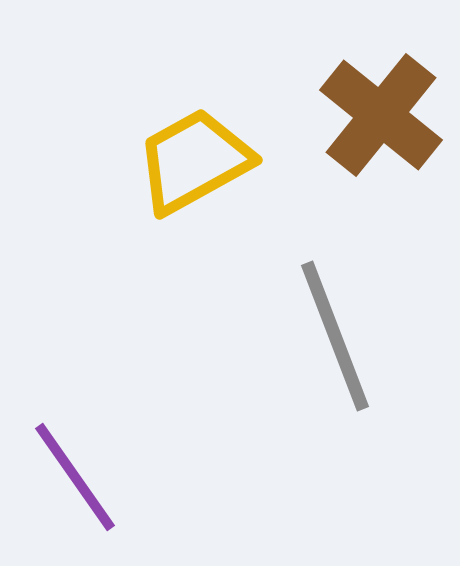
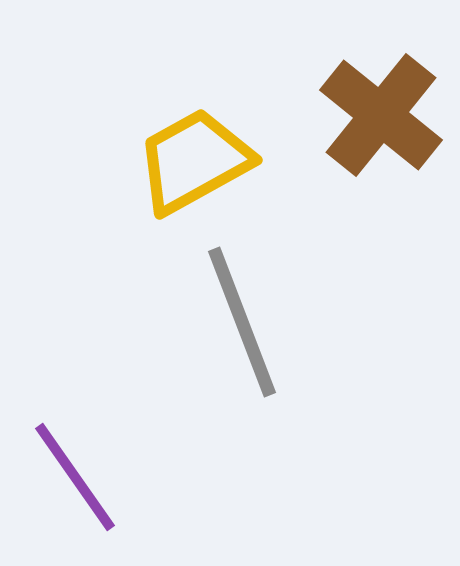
gray line: moved 93 px left, 14 px up
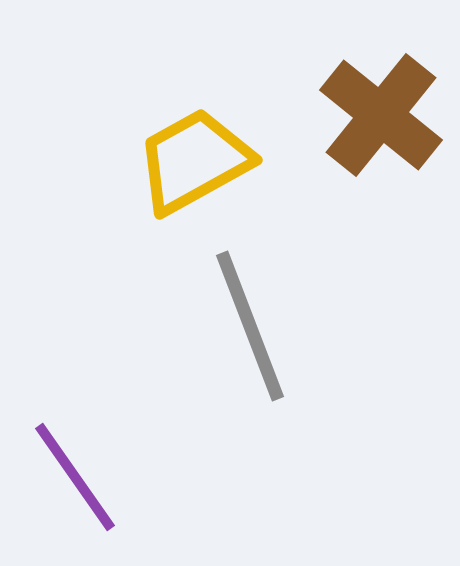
gray line: moved 8 px right, 4 px down
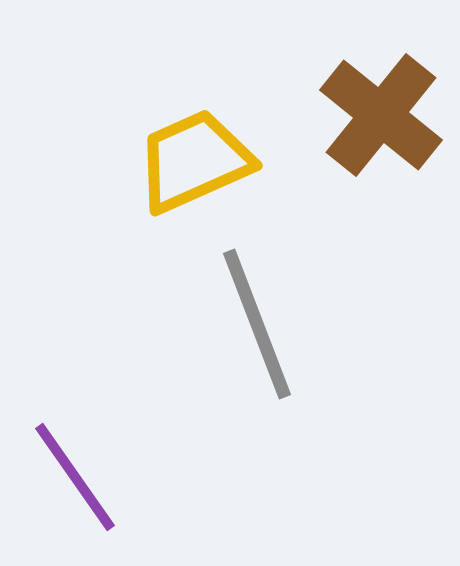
yellow trapezoid: rotated 5 degrees clockwise
gray line: moved 7 px right, 2 px up
